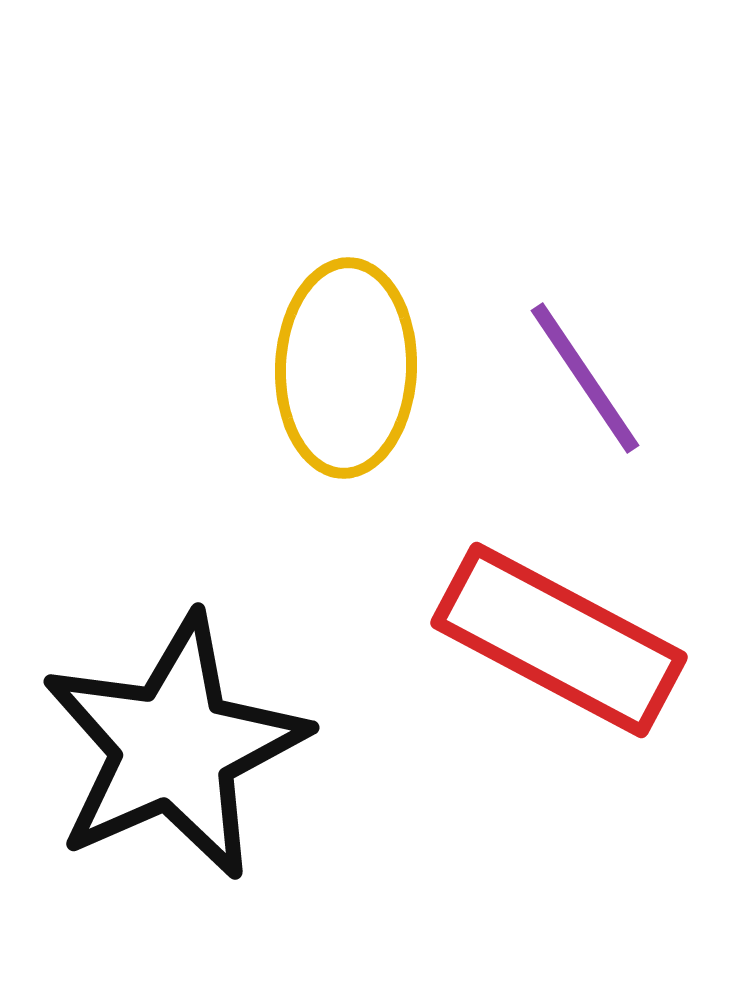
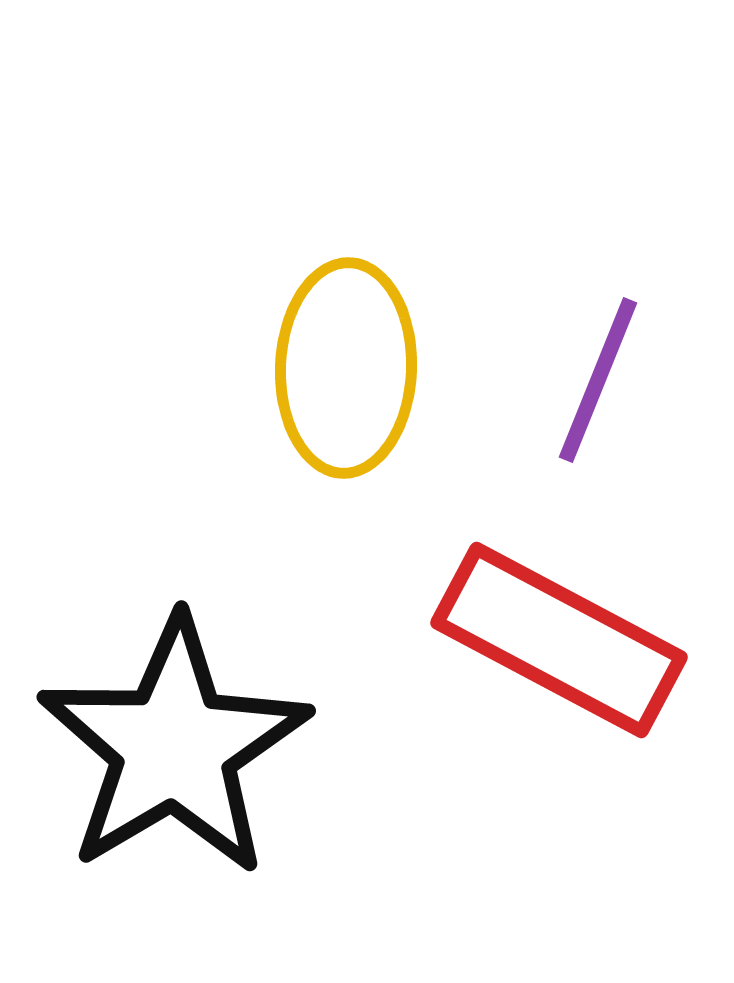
purple line: moved 13 px right, 2 px down; rotated 56 degrees clockwise
black star: rotated 7 degrees counterclockwise
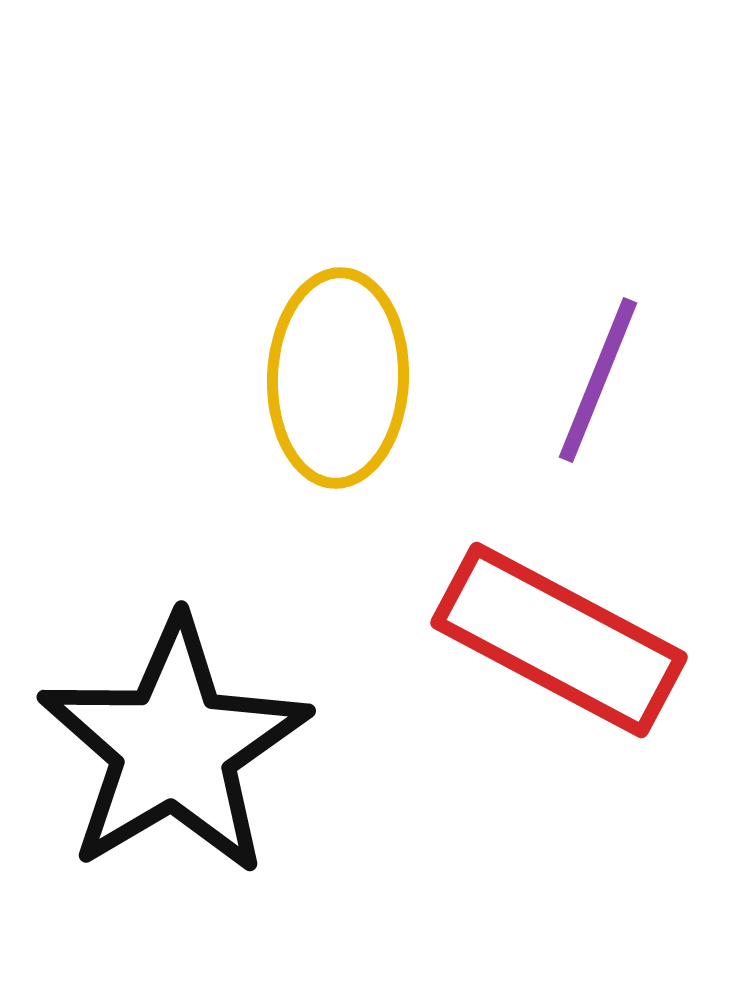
yellow ellipse: moved 8 px left, 10 px down
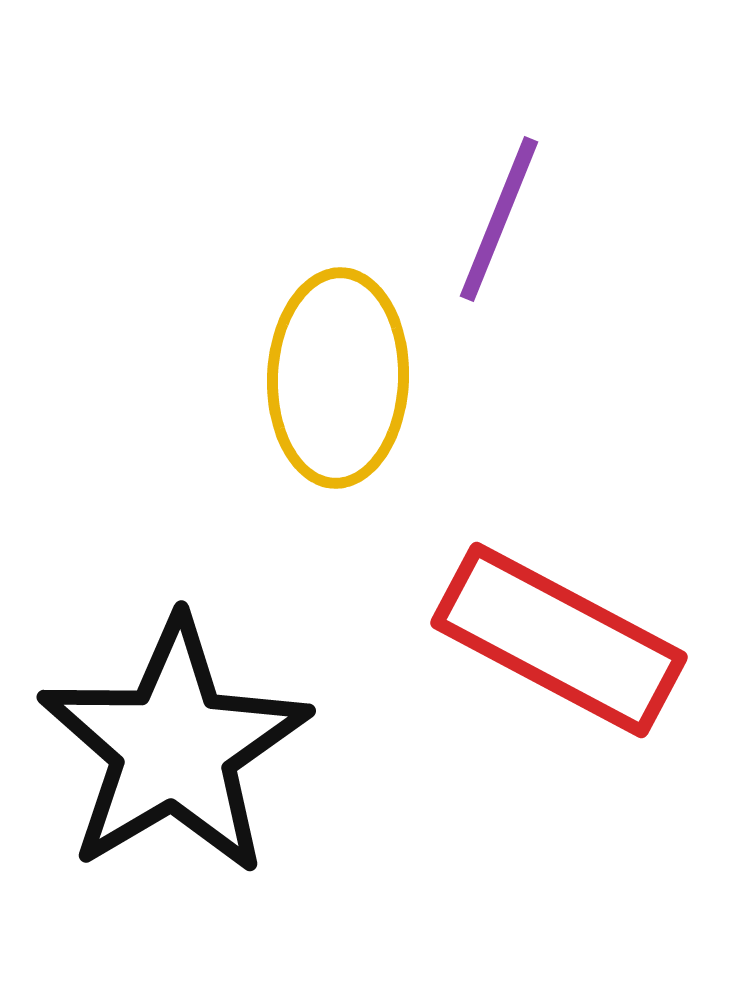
purple line: moved 99 px left, 161 px up
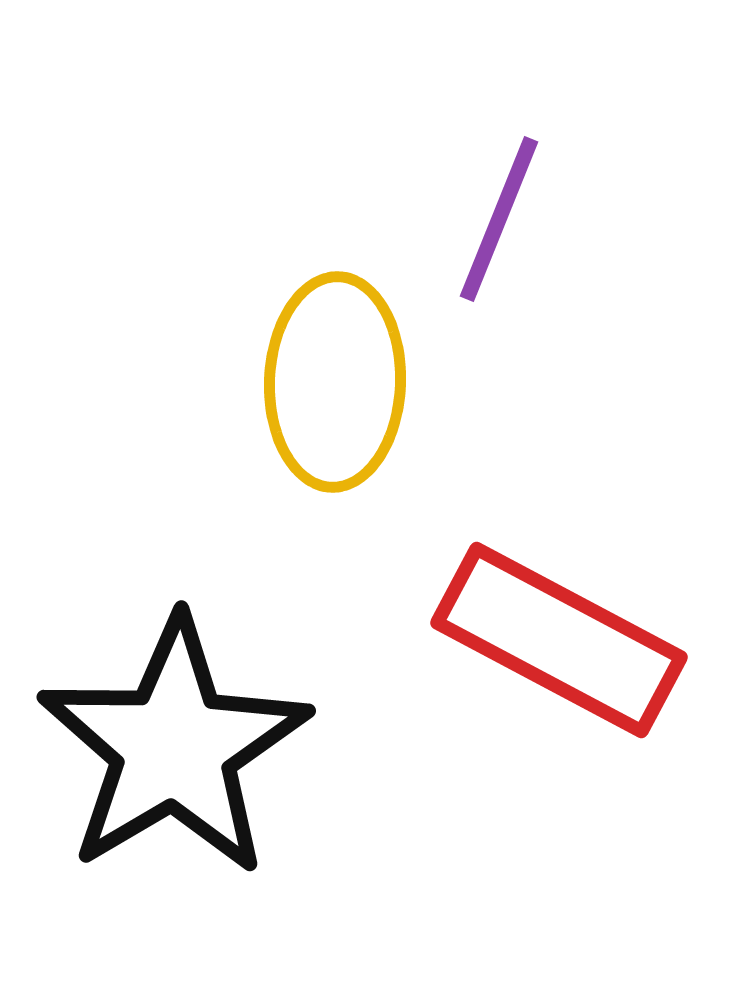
yellow ellipse: moved 3 px left, 4 px down
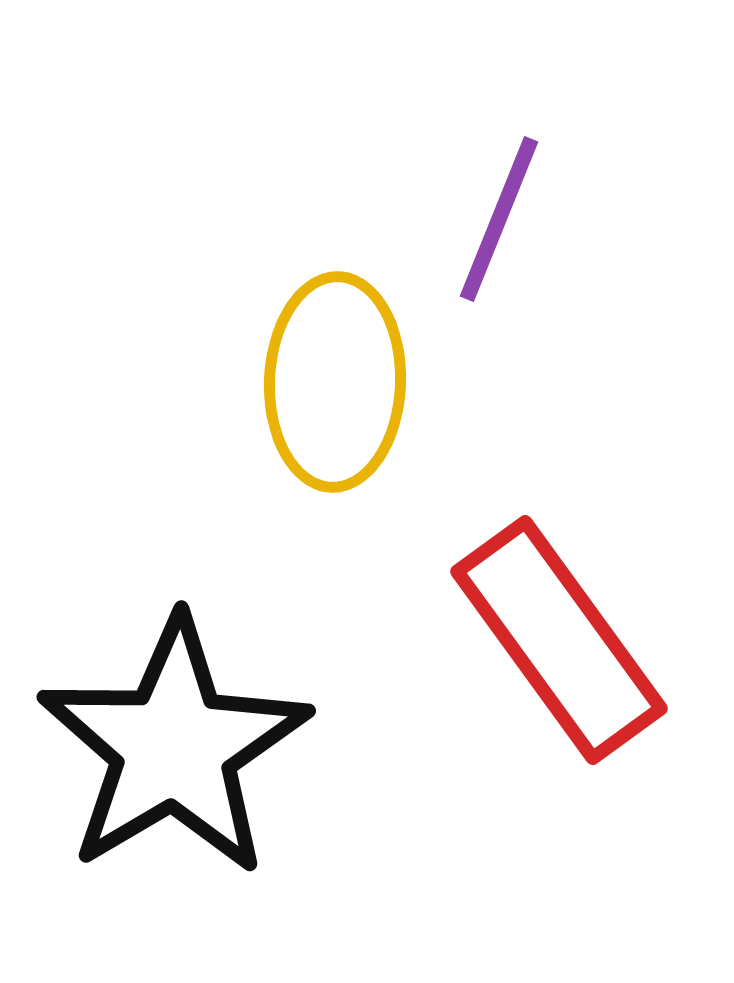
red rectangle: rotated 26 degrees clockwise
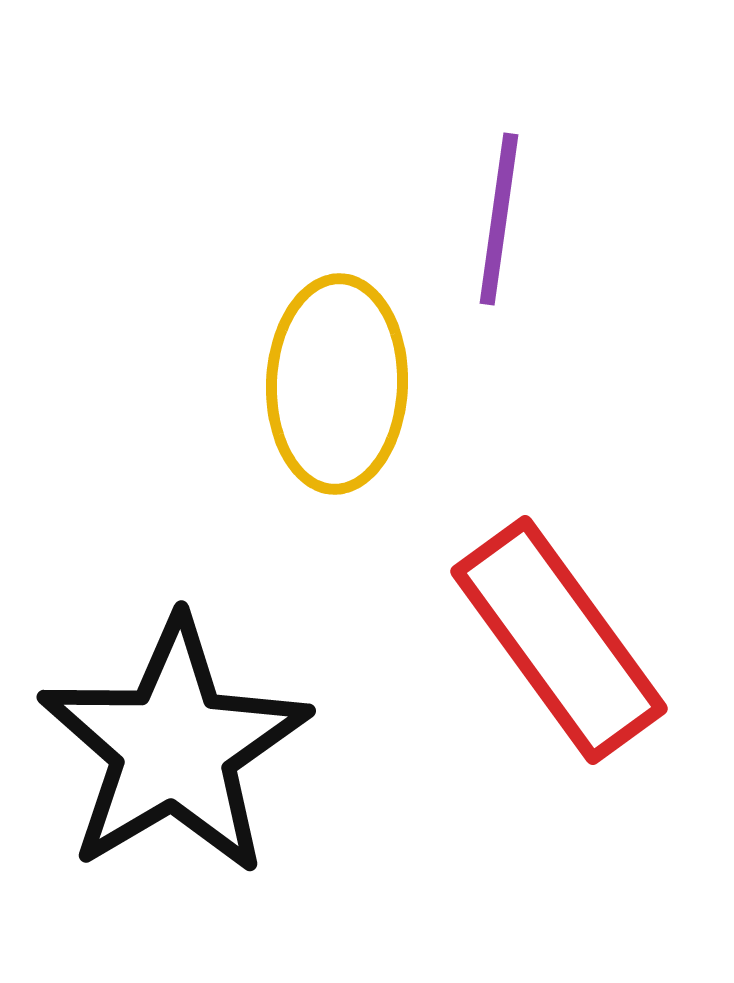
purple line: rotated 14 degrees counterclockwise
yellow ellipse: moved 2 px right, 2 px down
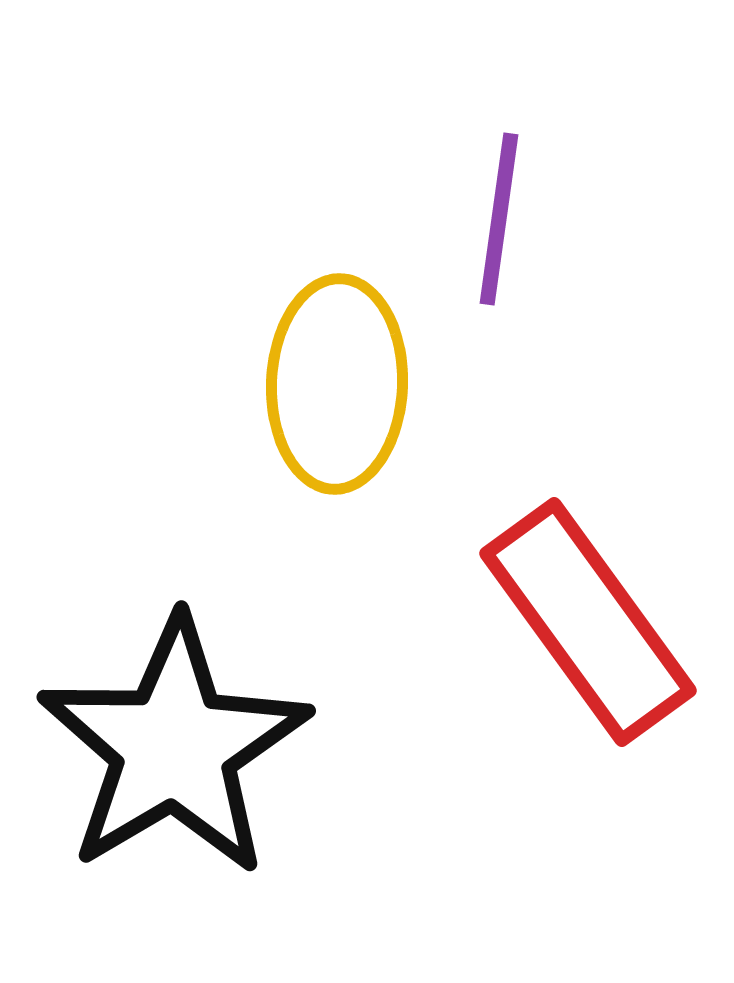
red rectangle: moved 29 px right, 18 px up
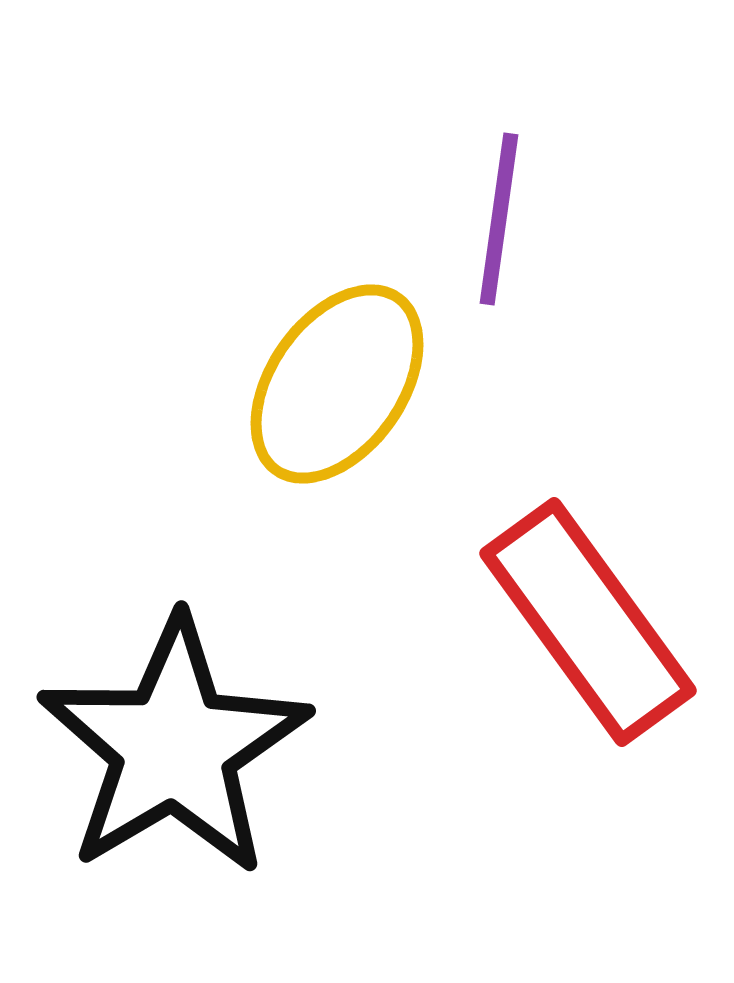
yellow ellipse: rotated 33 degrees clockwise
